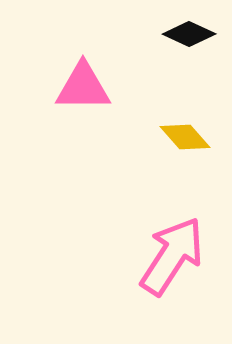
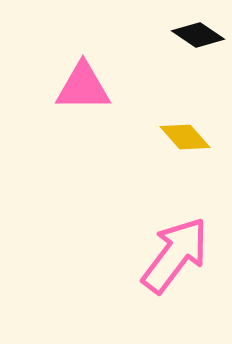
black diamond: moved 9 px right, 1 px down; rotated 9 degrees clockwise
pink arrow: moved 3 px right, 1 px up; rotated 4 degrees clockwise
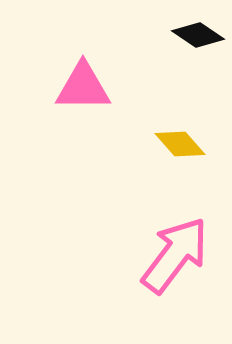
yellow diamond: moved 5 px left, 7 px down
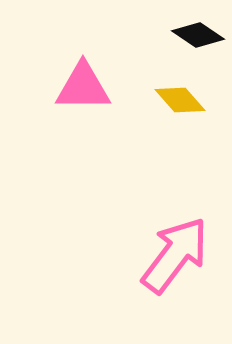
yellow diamond: moved 44 px up
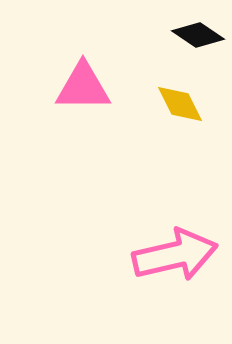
yellow diamond: moved 4 px down; rotated 15 degrees clockwise
pink arrow: rotated 40 degrees clockwise
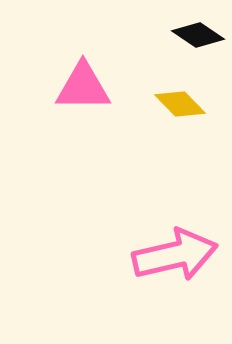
yellow diamond: rotated 18 degrees counterclockwise
